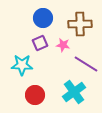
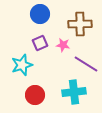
blue circle: moved 3 px left, 4 px up
cyan star: rotated 20 degrees counterclockwise
cyan cross: rotated 30 degrees clockwise
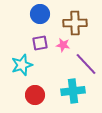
brown cross: moved 5 px left, 1 px up
purple square: rotated 14 degrees clockwise
purple line: rotated 15 degrees clockwise
cyan cross: moved 1 px left, 1 px up
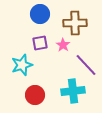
pink star: rotated 24 degrees clockwise
purple line: moved 1 px down
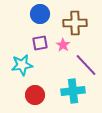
cyan star: rotated 10 degrees clockwise
